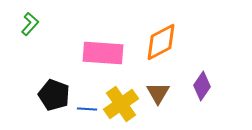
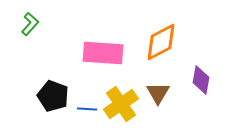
purple diamond: moved 1 px left, 6 px up; rotated 24 degrees counterclockwise
black pentagon: moved 1 px left, 1 px down
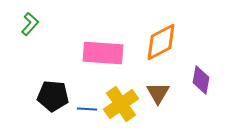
black pentagon: rotated 16 degrees counterclockwise
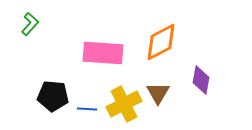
yellow cross: moved 3 px right; rotated 8 degrees clockwise
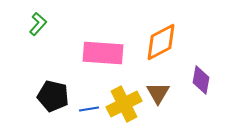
green L-shape: moved 8 px right
black pentagon: rotated 8 degrees clockwise
blue line: moved 2 px right; rotated 12 degrees counterclockwise
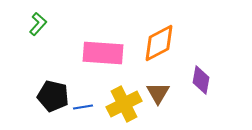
orange diamond: moved 2 px left, 1 px down
blue line: moved 6 px left, 2 px up
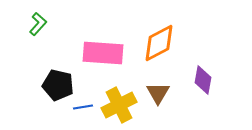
purple diamond: moved 2 px right
black pentagon: moved 5 px right, 11 px up
yellow cross: moved 5 px left, 1 px down
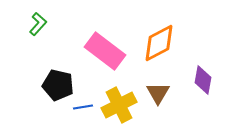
pink rectangle: moved 2 px right, 2 px up; rotated 33 degrees clockwise
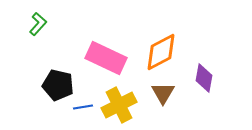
orange diamond: moved 2 px right, 9 px down
pink rectangle: moved 1 px right, 7 px down; rotated 12 degrees counterclockwise
purple diamond: moved 1 px right, 2 px up
brown triangle: moved 5 px right
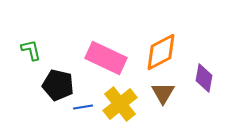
green L-shape: moved 7 px left, 26 px down; rotated 55 degrees counterclockwise
yellow cross: moved 1 px right, 1 px up; rotated 12 degrees counterclockwise
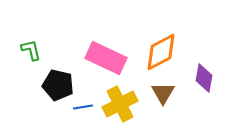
yellow cross: rotated 12 degrees clockwise
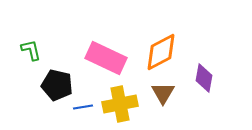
black pentagon: moved 1 px left
yellow cross: rotated 16 degrees clockwise
